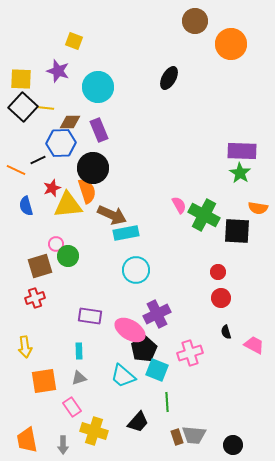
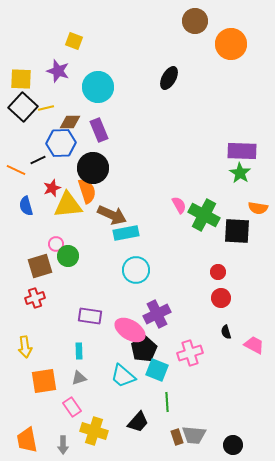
yellow line at (46, 108): rotated 21 degrees counterclockwise
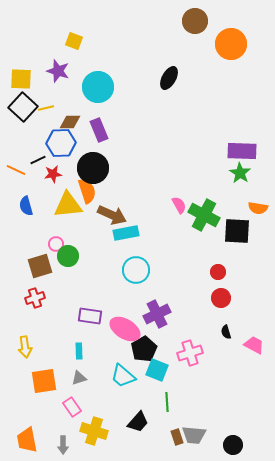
red star at (52, 188): moved 1 px right, 14 px up; rotated 12 degrees clockwise
pink ellipse at (130, 330): moved 5 px left, 1 px up
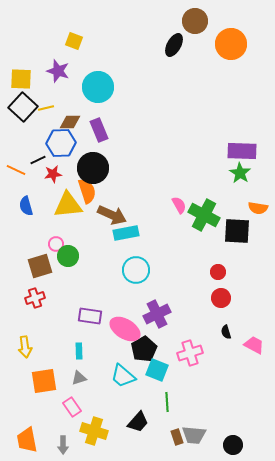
black ellipse at (169, 78): moved 5 px right, 33 px up
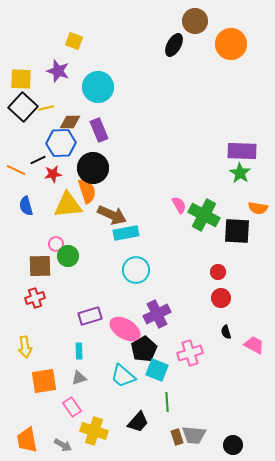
brown square at (40, 266): rotated 15 degrees clockwise
purple rectangle at (90, 316): rotated 25 degrees counterclockwise
gray arrow at (63, 445): rotated 60 degrees counterclockwise
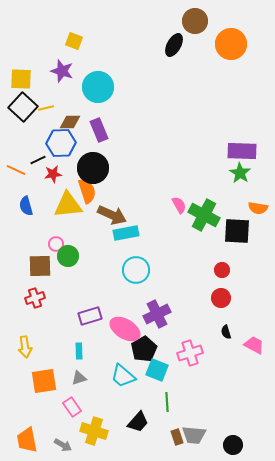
purple star at (58, 71): moved 4 px right
red circle at (218, 272): moved 4 px right, 2 px up
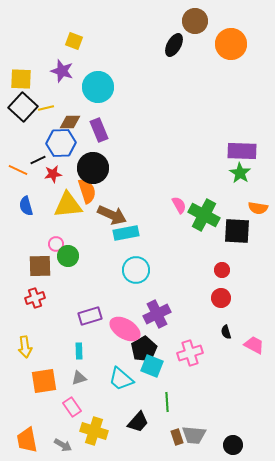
orange line at (16, 170): moved 2 px right
cyan square at (157, 370): moved 5 px left, 4 px up
cyan trapezoid at (123, 376): moved 2 px left, 3 px down
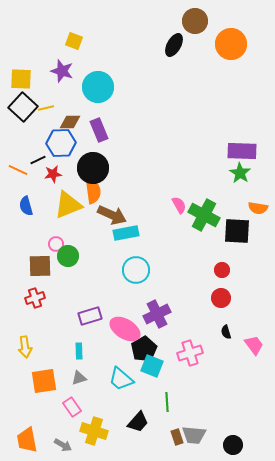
orange semicircle at (87, 191): moved 6 px right; rotated 10 degrees clockwise
yellow triangle at (68, 205): rotated 16 degrees counterclockwise
pink trapezoid at (254, 345): rotated 25 degrees clockwise
